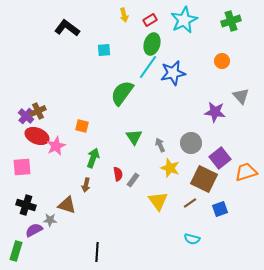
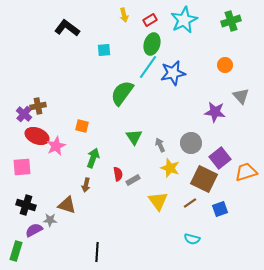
orange circle: moved 3 px right, 4 px down
brown cross: moved 5 px up; rotated 14 degrees clockwise
purple cross: moved 2 px left, 2 px up
gray rectangle: rotated 24 degrees clockwise
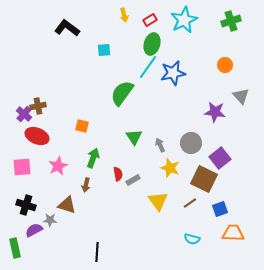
pink star: moved 2 px right, 20 px down
orange trapezoid: moved 13 px left, 61 px down; rotated 20 degrees clockwise
green rectangle: moved 1 px left, 3 px up; rotated 30 degrees counterclockwise
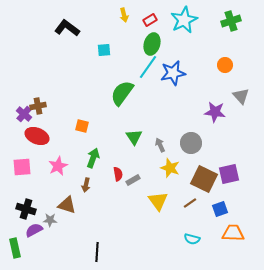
purple square: moved 9 px right, 16 px down; rotated 25 degrees clockwise
black cross: moved 4 px down
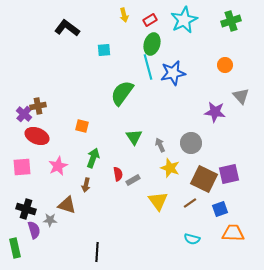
cyan line: rotated 50 degrees counterclockwise
purple semicircle: rotated 102 degrees clockwise
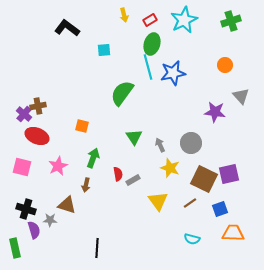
pink square: rotated 18 degrees clockwise
black line: moved 4 px up
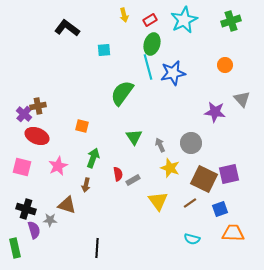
gray triangle: moved 1 px right, 3 px down
